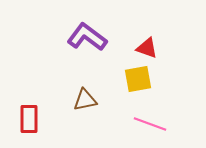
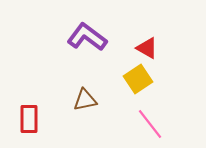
red triangle: rotated 10 degrees clockwise
yellow square: rotated 24 degrees counterclockwise
pink line: rotated 32 degrees clockwise
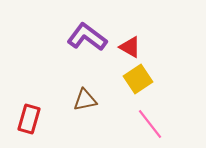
red triangle: moved 17 px left, 1 px up
red rectangle: rotated 16 degrees clockwise
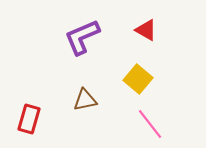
purple L-shape: moved 5 px left; rotated 60 degrees counterclockwise
red triangle: moved 16 px right, 17 px up
yellow square: rotated 16 degrees counterclockwise
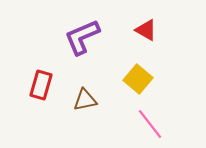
red rectangle: moved 12 px right, 34 px up
